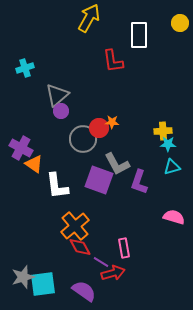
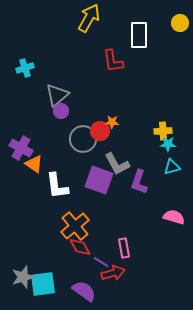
red circle: moved 1 px right, 3 px down
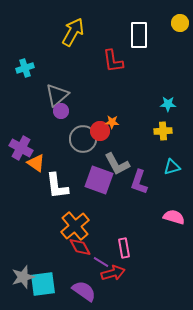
yellow arrow: moved 16 px left, 14 px down
cyan star: moved 40 px up
orange triangle: moved 2 px right, 1 px up
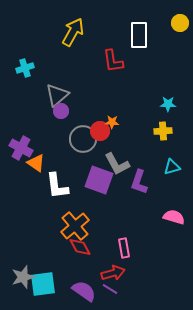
purple line: moved 9 px right, 27 px down
